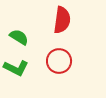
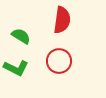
green semicircle: moved 2 px right, 1 px up
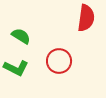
red semicircle: moved 24 px right, 2 px up
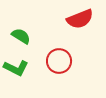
red semicircle: moved 6 px left, 1 px down; rotated 60 degrees clockwise
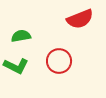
green semicircle: rotated 42 degrees counterclockwise
green L-shape: moved 2 px up
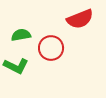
green semicircle: moved 1 px up
red circle: moved 8 px left, 13 px up
